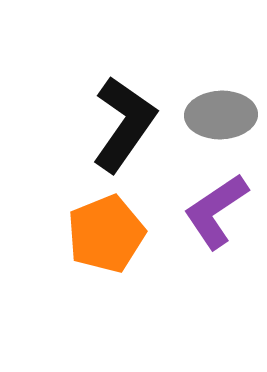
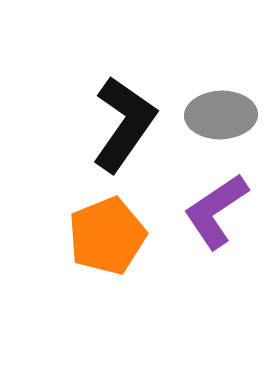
orange pentagon: moved 1 px right, 2 px down
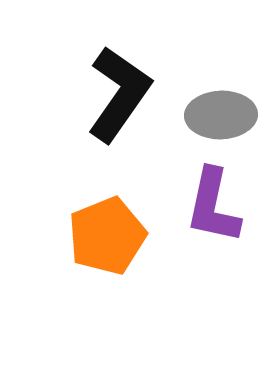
black L-shape: moved 5 px left, 30 px up
purple L-shape: moved 3 px left, 5 px up; rotated 44 degrees counterclockwise
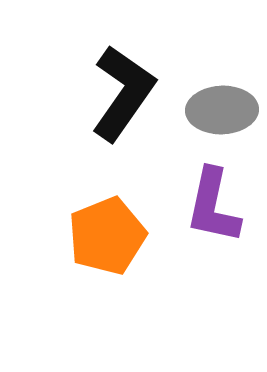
black L-shape: moved 4 px right, 1 px up
gray ellipse: moved 1 px right, 5 px up
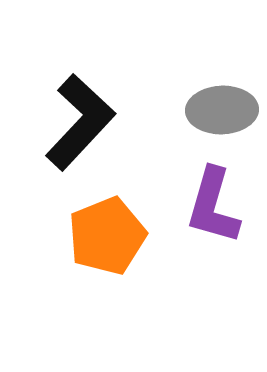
black L-shape: moved 43 px left, 29 px down; rotated 8 degrees clockwise
purple L-shape: rotated 4 degrees clockwise
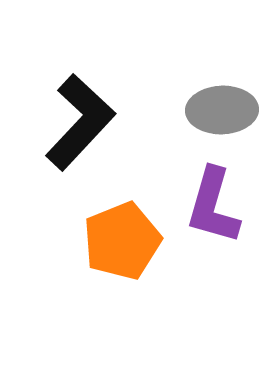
orange pentagon: moved 15 px right, 5 px down
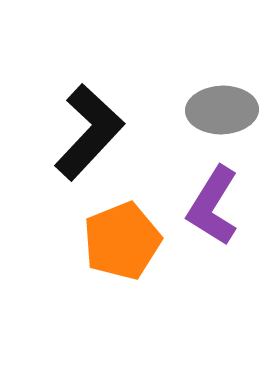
black L-shape: moved 9 px right, 10 px down
purple L-shape: rotated 16 degrees clockwise
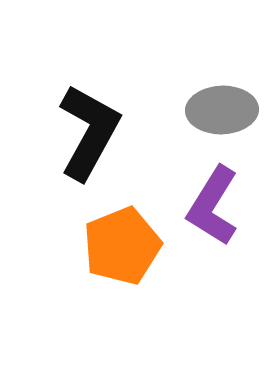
black L-shape: rotated 14 degrees counterclockwise
orange pentagon: moved 5 px down
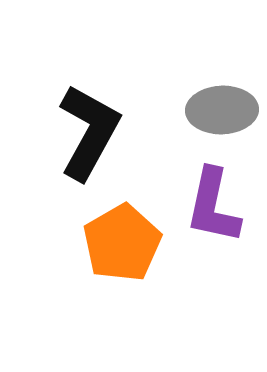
purple L-shape: rotated 20 degrees counterclockwise
orange pentagon: moved 3 px up; rotated 8 degrees counterclockwise
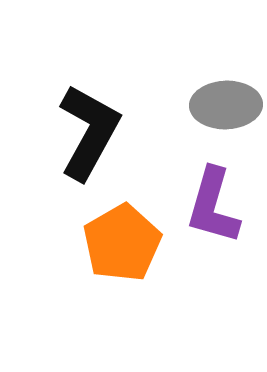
gray ellipse: moved 4 px right, 5 px up
purple L-shape: rotated 4 degrees clockwise
